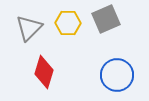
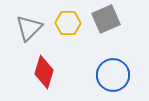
blue circle: moved 4 px left
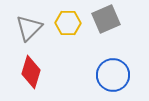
red diamond: moved 13 px left
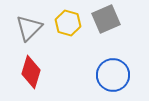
yellow hexagon: rotated 15 degrees clockwise
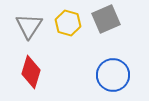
gray triangle: moved 2 px up; rotated 12 degrees counterclockwise
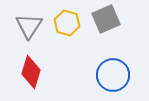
yellow hexagon: moved 1 px left
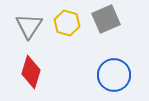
blue circle: moved 1 px right
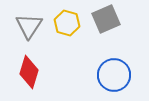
red diamond: moved 2 px left
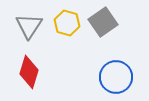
gray square: moved 3 px left, 3 px down; rotated 12 degrees counterclockwise
blue circle: moved 2 px right, 2 px down
